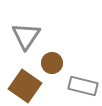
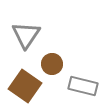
gray triangle: moved 1 px up
brown circle: moved 1 px down
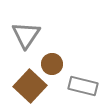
brown square: moved 5 px right; rotated 8 degrees clockwise
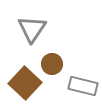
gray triangle: moved 6 px right, 6 px up
brown square: moved 5 px left, 3 px up
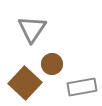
gray rectangle: moved 1 px left, 1 px down; rotated 24 degrees counterclockwise
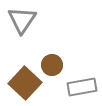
gray triangle: moved 10 px left, 9 px up
brown circle: moved 1 px down
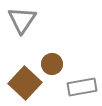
brown circle: moved 1 px up
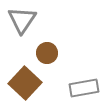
brown circle: moved 5 px left, 11 px up
gray rectangle: moved 2 px right, 1 px down
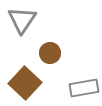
brown circle: moved 3 px right
